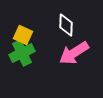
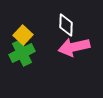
yellow square: rotated 18 degrees clockwise
pink arrow: moved 6 px up; rotated 20 degrees clockwise
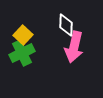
pink arrow: rotated 64 degrees counterclockwise
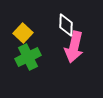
yellow square: moved 2 px up
green cross: moved 6 px right, 4 px down
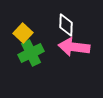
pink arrow: rotated 84 degrees clockwise
green cross: moved 3 px right, 4 px up
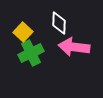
white diamond: moved 7 px left, 2 px up
yellow square: moved 1 px up
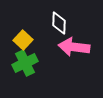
yellow square: moved 8 px down
green cross: moved 6 px left, 10 px down
